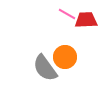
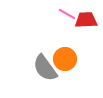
orange circle: moved 2 px down
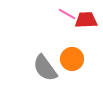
orange circle: moved 7 px right
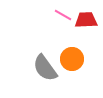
pink line: moved 4 px left, 1 px down
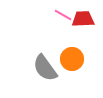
red trapezoid: moved 3 px left, 1 px up
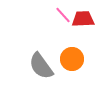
pink line: rotated 18 degrees clockwise
gray semicircle: moved 4 px left, 2 px up
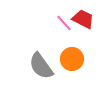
pink line: moved 1 px right, 8 px down
red trapezoid: rotated 30 degrees clockwise
